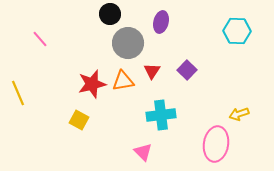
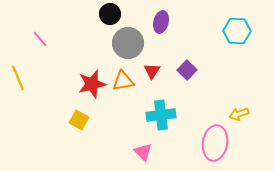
yellow line: moved 15 px up
pink ellipse: moved 1 px left, 1 px up
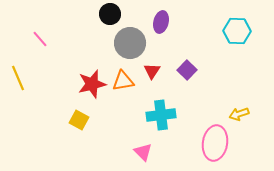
gray circle: moved 2 px right
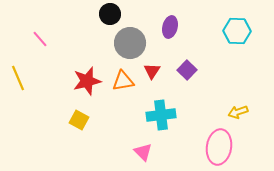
purple ellipse: moved 9 px right, 5 px down
red star: moved 5 px left, 3 px up
yellow arrow: moved 1 px left, 2 px up
pink ellipse: moved 4 px right, 4 px down
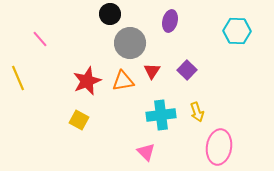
purple ellipse: moved 6 px up
red star: rotated 8 degrees counterclockwise
yellow arrow: moved 41 px left; rotated 90 degrees counterclockwise
pink triangle: moved 3 px right
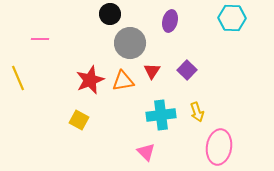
cyan hexagon: moved 5 px left, 13 px up
pink line: rotated 48 degrees counterclockwise
red star: moved 3 px right, 1 px up
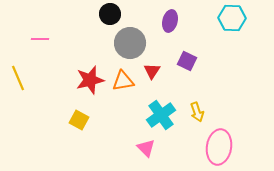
purple square: moved 9 px up; rotated 18 degrees counterclockwise
red star: rotated 8 degrees clockwise
cyan cross: rotated 28 degrees counterclockwise
pink triangle: moved 4 px up
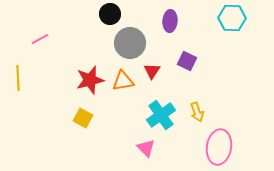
purple ellipse: rotated 10 degrees counterclockwise
pink line: rotated 30 degrees counterclockwise
yellow line: rotated 20 degrees clockwise
yellow square: moved 4 px right, 2 px up
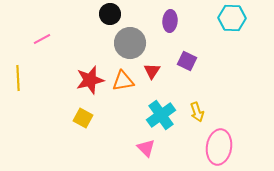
pink line: moved 2 px right
